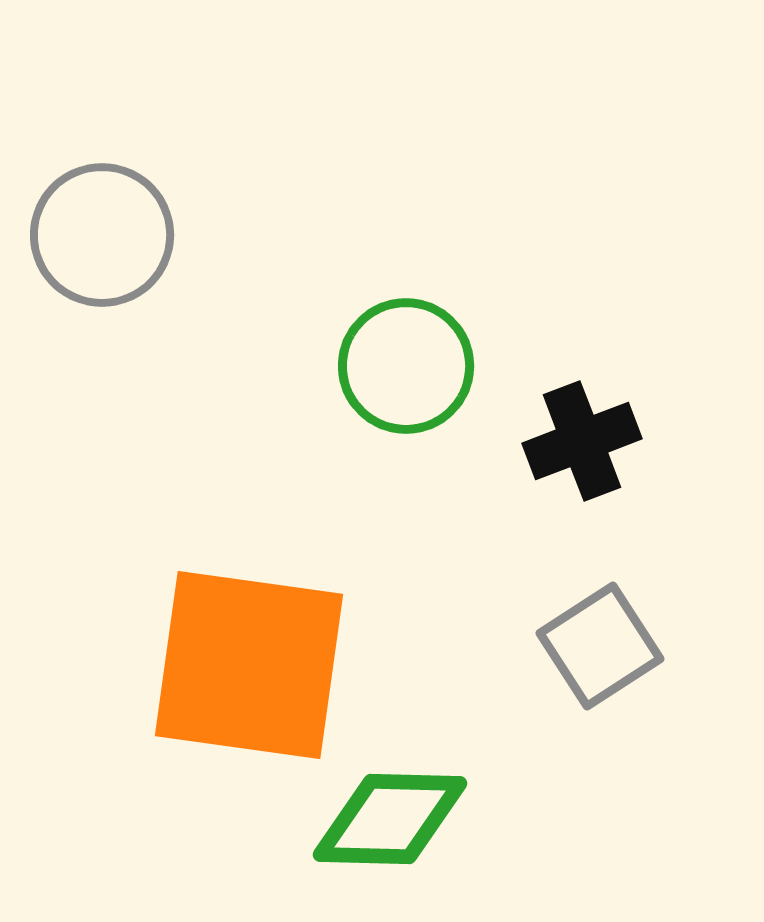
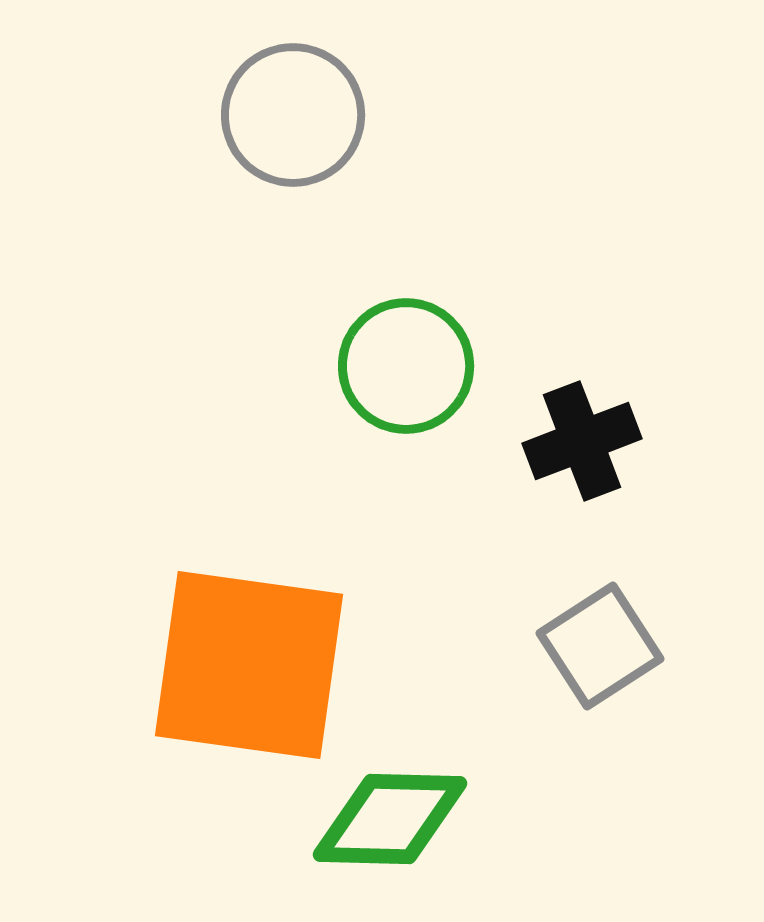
gray circle: moved 191 px right, 120 px up
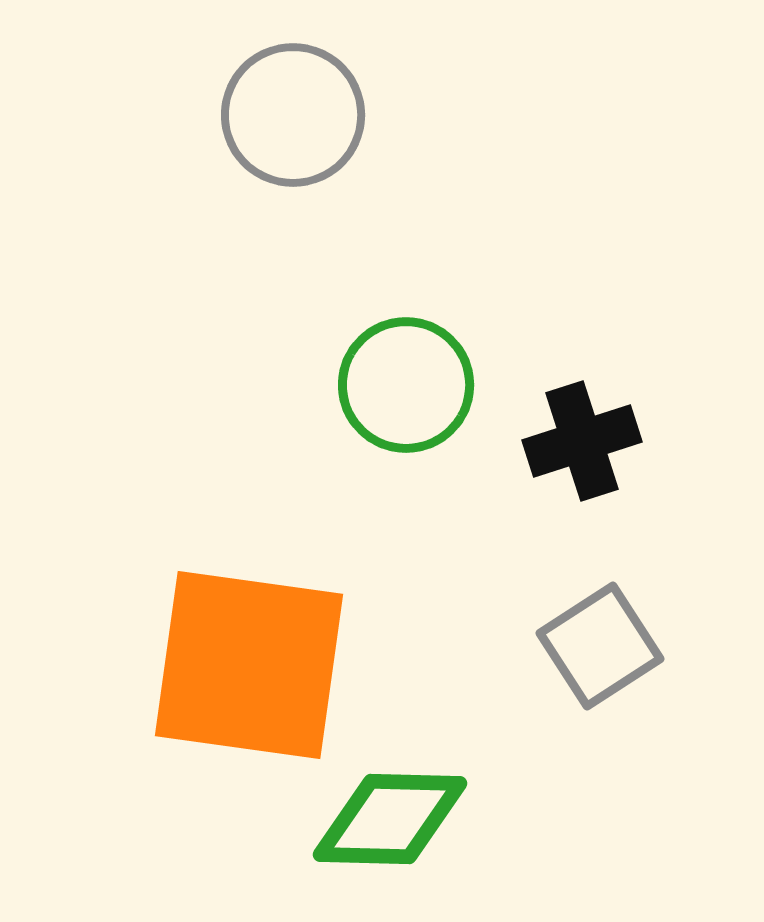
green circle: moved 19 px down
black cross: rotated 3 degrees clockwise
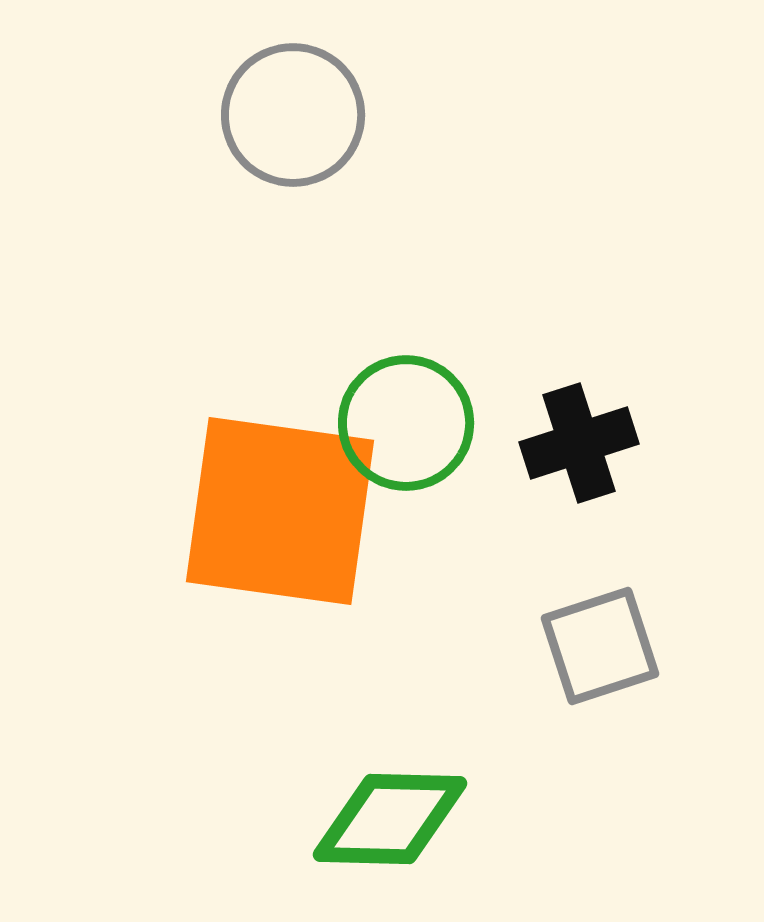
green circle: moved 38 px down
black cross: moved 3 px left, 2 px down
gray square: rotated 15 degrees clockwise
orange square: moved 31 px right, 154 px up
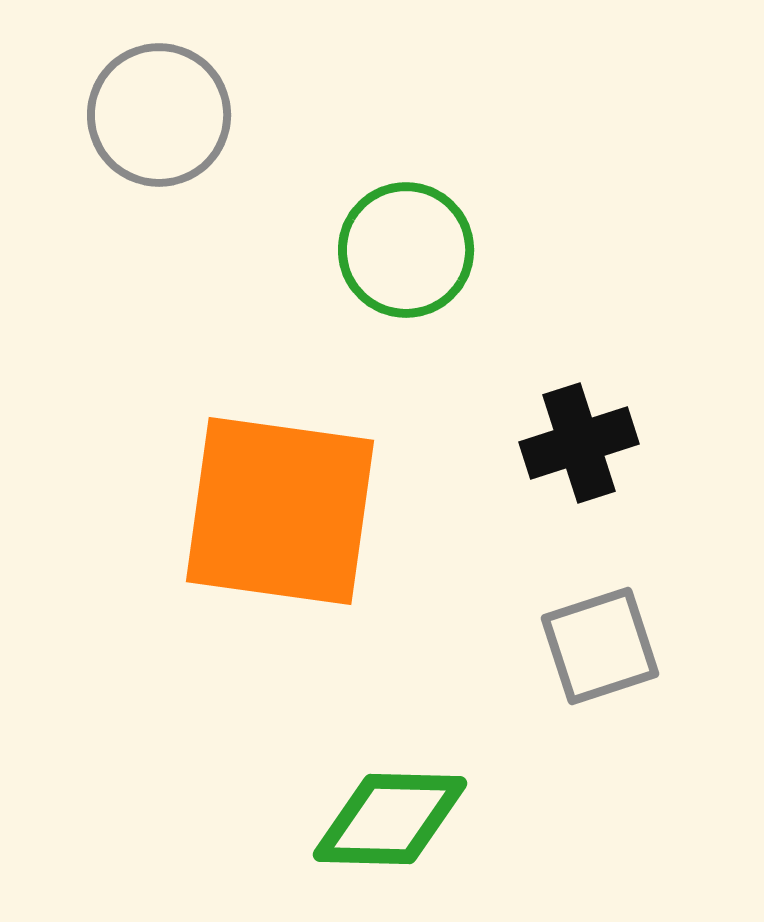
gray circle: moved 134 px left
green circle: moved 173 px up
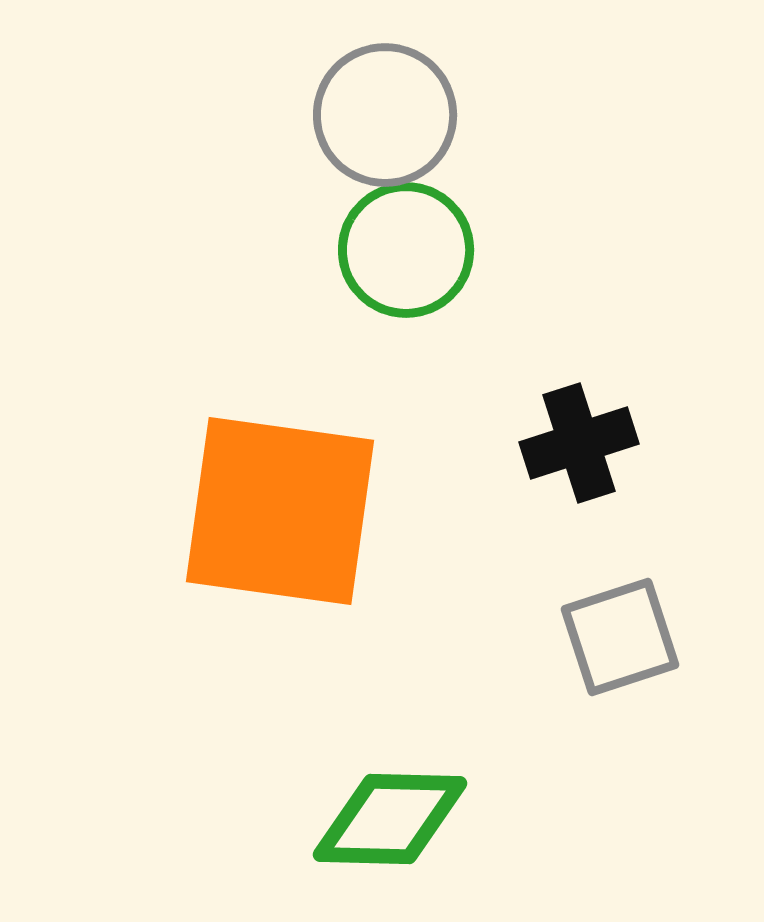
gray circle: moved 226 px right
gray square: moved 20 px right, 9 px up
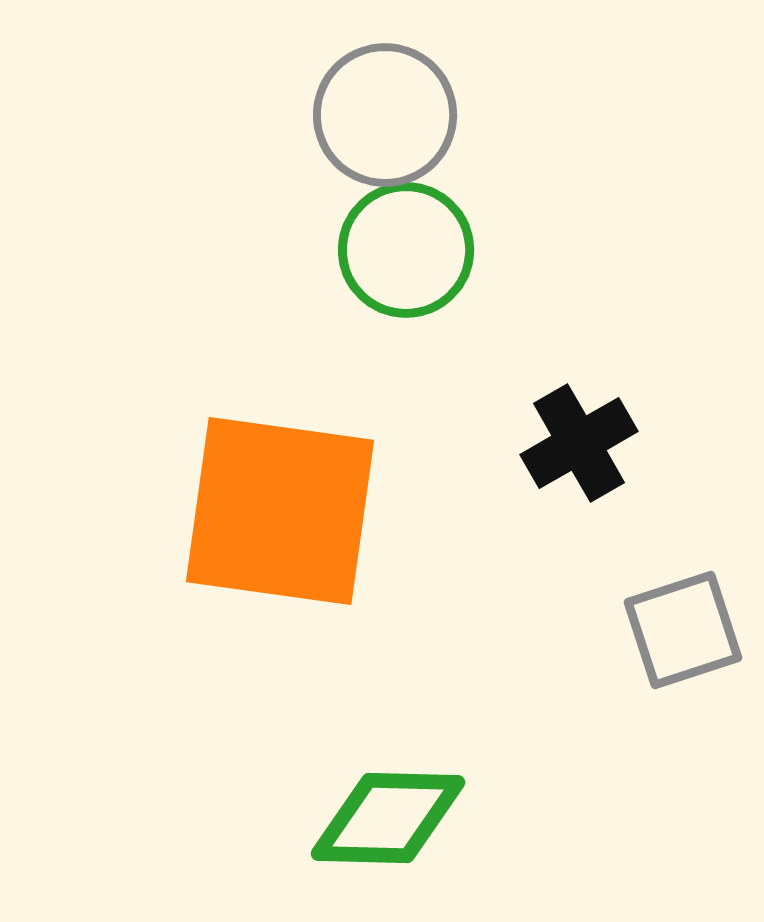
black cross: rotated 12 degrees counterclockwise
gray square: moved 63 px right, 7 px up
green diamond: moved 2 px left, 1 px up
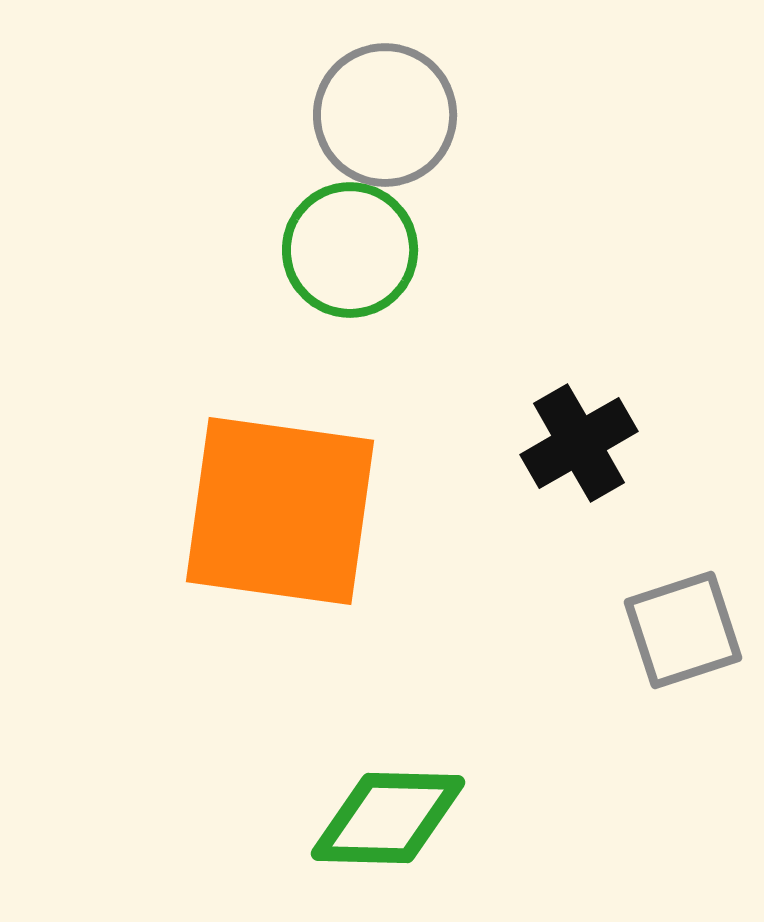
green circle: moved 56 px left
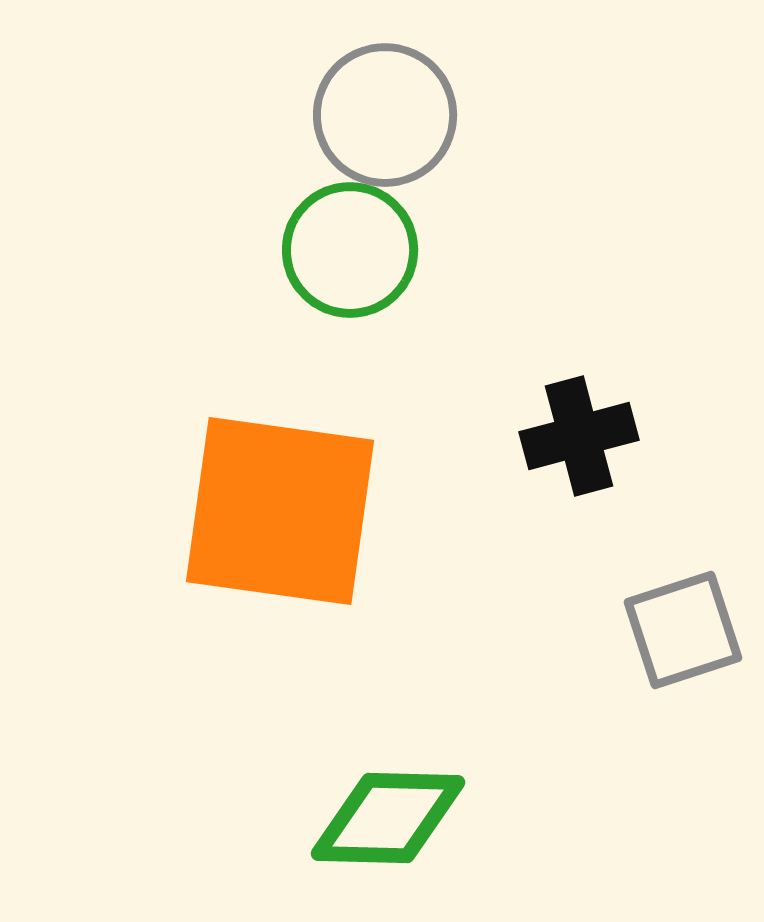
black cross: moved 7 px up; rotated 15 degrees clockwise
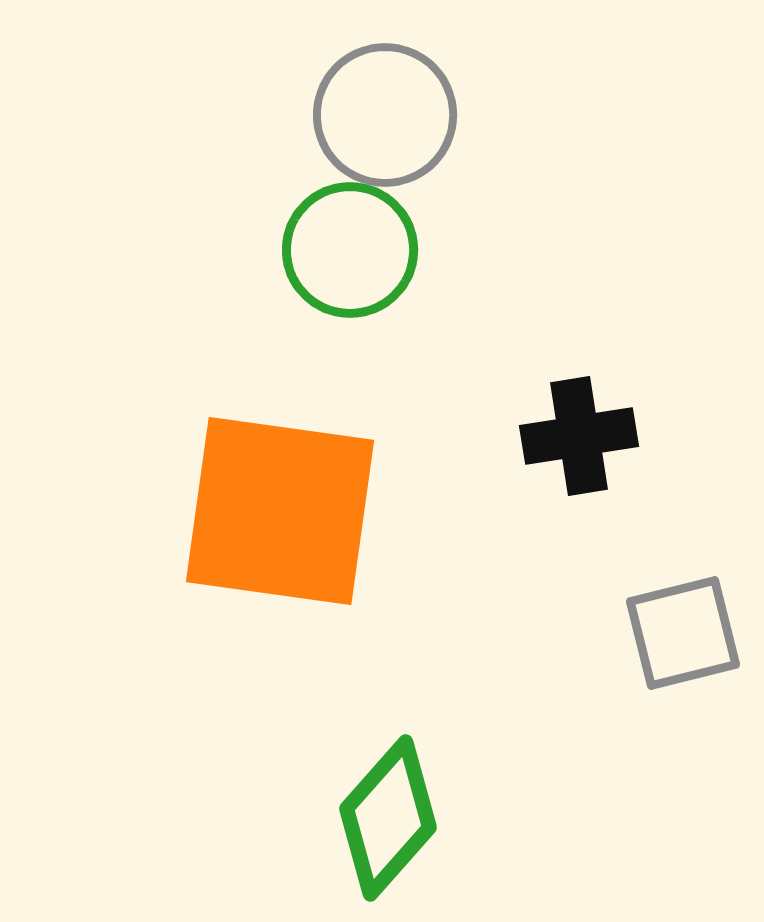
black cross: rotated 6 degrees clockwise
gray square: moved 3 px down; rotated 4 degrees clockwise
green diamond: rotated 50 degrees counterclockwise
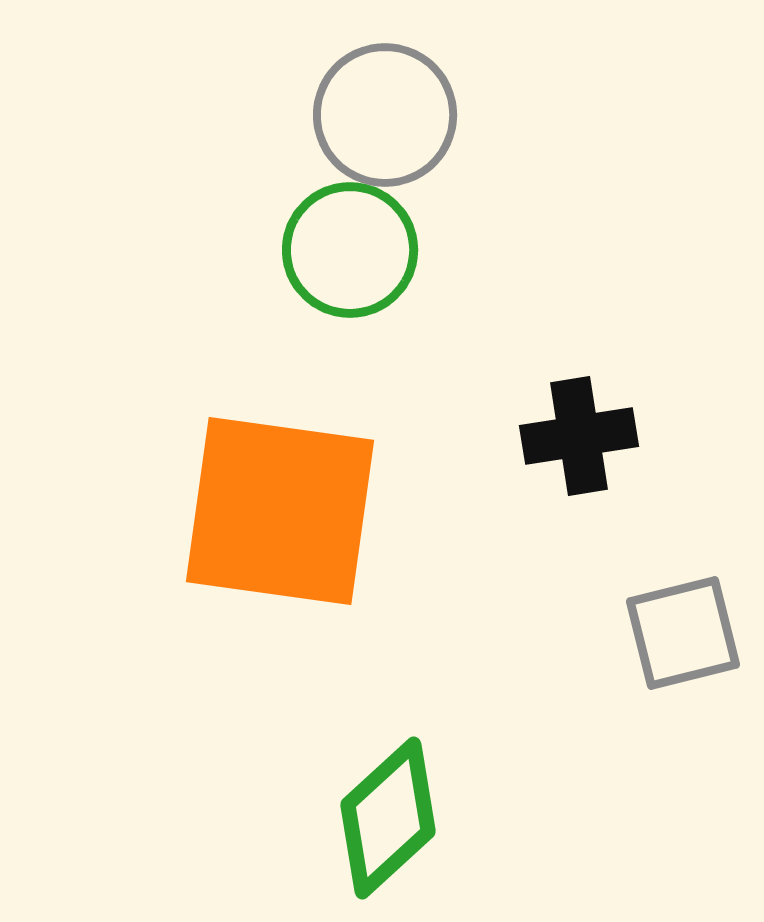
green diamond: rotated 6 degrees clockwise
